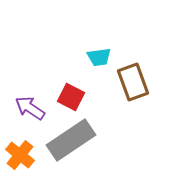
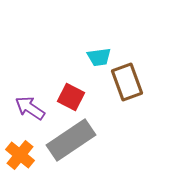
brown rectangle: moved 6 px left
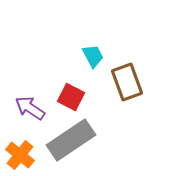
cyan trapezoid: moved 6 px left, 1 px up; rotated 110 degrees counterclockwise
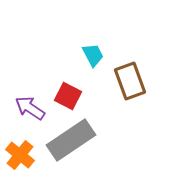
cyan trapezoid: moved 1 px up
brown rectangle: moved 3 px right, 1 px up
red square: moved 3 px left, 1 px up
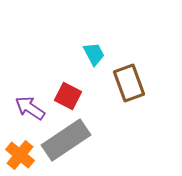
cyan trapezoid: moved 1 px right, 1 px up
brown rectangle: moved 1 px left, 2 px down
gray rectangle: moved 5 px left
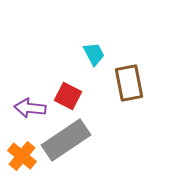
brown rectangle: rotated 9 degrees clockwise
purple arrow: rotated 28 degrees counterclockwise
orange cross: moved 2 px right, 1 px down
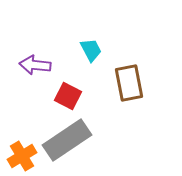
cyan trapezoid: moved 3 px left, 4 px up
purple arrow: moved 5 px right, 43 px up
gray rectangle: moved 1 px right
orange cross: rotated 20 degrees clockwise
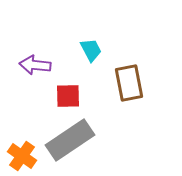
red square: rotated 28 degrees counterclockwise
gray rectangle: moved 3 px right
orange cross: rotated 24 degrees counterclockwise
